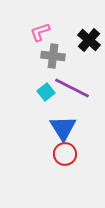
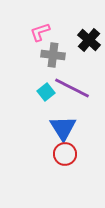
gray cross: moved 1 px up
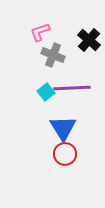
gray cross: rotated 15 degrees clockwise
purple line: rotated 30 degrees counterclockwise
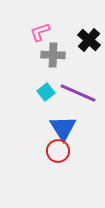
gray cross: rotated 20 degrees counterclockwise
purple line: moved 6 px right, 5 px down; rotated 27 degrees clockwise
red circle: moved 7 px left, 3 px up
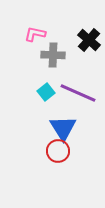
pink L-shape: moved 5 px left, 2 px down; rotated 30 degrees clockwise
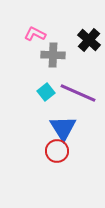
pink L-shape: rotated 15 degrees clockwise
red circle: moved 1 px left
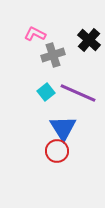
gray cross: rotated 20 degrees counterclockwise
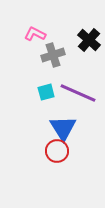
cyan square: rotated 24 degrees clockwise
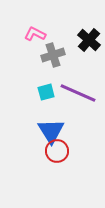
blue triangle: moved 12 px left, 3 px down
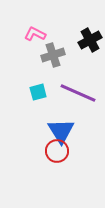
black cross: moved 1 px right; rotated 20 degrees clockwise
cyan square: moved 8 px left
blue triangle: moved 10 px right
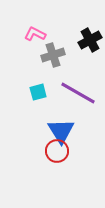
purple line: rotated 6 degrees clockwise
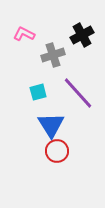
pink L-shape: moved 11 px left
black cross: moved 8 px left, 5 px up
purple line: rotated 18 degrees clockwise
blue triangle: moved 10 px left, 6 px up
